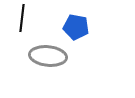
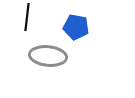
black line: moved 5 px right, 1 px up
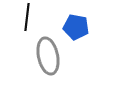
gray ellipse: rotated 72 degrees clockwise
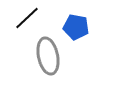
black line: moved 1 px down; rotated 40 degrees clockwise
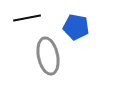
black line: rotated 32 degrees clockwise
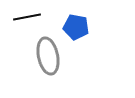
black line: moved 1 px up
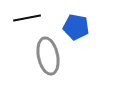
black line: moved 1 px down
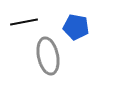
black line: moved 3 px left, 4 px down
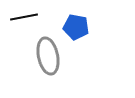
black line: moved 5 px up
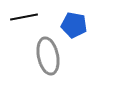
blue pentagon: moved 2 px left, 2 px up
